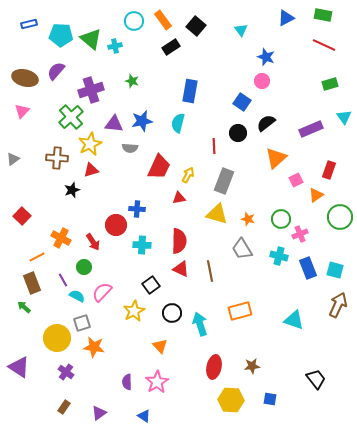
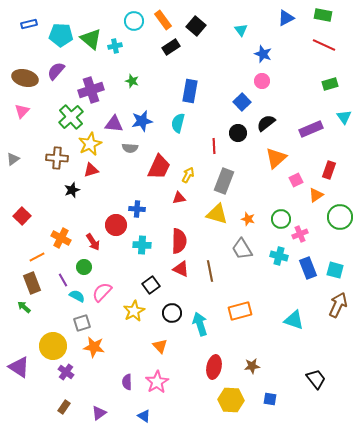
blue star at (266, 57): moved 3 px left, 3 px up
blue square at (242, 102): rotated 12 degrees clockwise
yellow circle at (57, 338): moved 4 px left, 8 px down
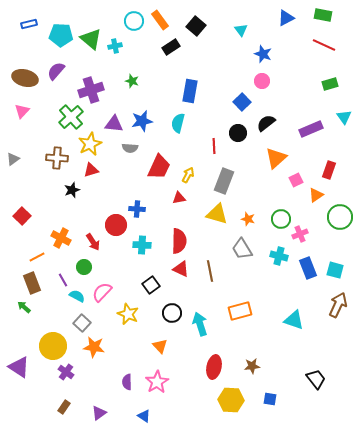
orange rectangle at (163, 20): moved 3 px left
yellow star at (134, 311): moved 6 px left, 3 px down; rotated 20 degrees counterclockwise
gray square at (82, 323): rotated 30 degrees counterclockwise
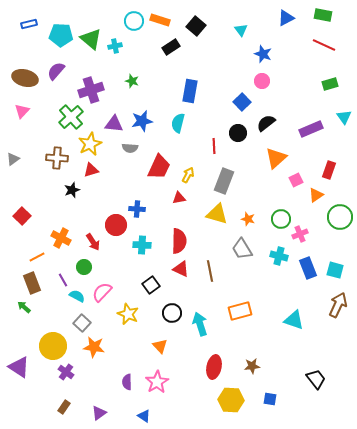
orange rectangle at (160, 20): rotated 36 degrees counterclockwise
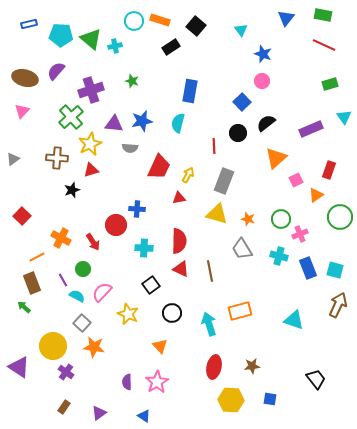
blue triangle at (286, 18): rotated 24 degrees counterclockwise
cyan cross at (142, 245): moved 2 px right, 3 px down
green circle at (84, 267): moved 1 px left, 2 px down
cyan arrow at (200, 324): moved 9 px right
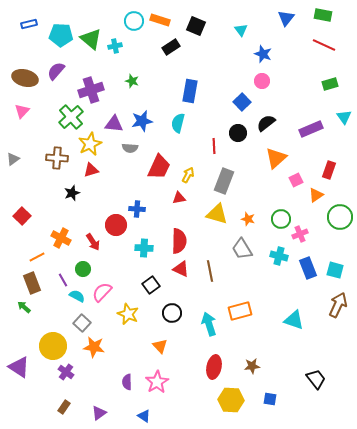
black square at (196, 26): rotated 18 degrees counterclockwise
black star at (72, 190): moved 3 px down
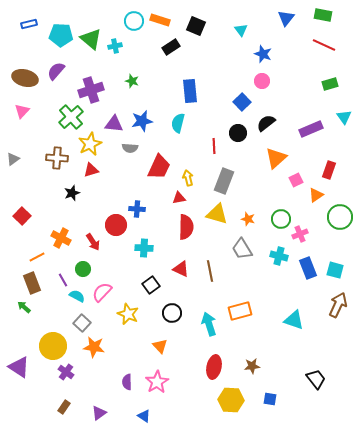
blue rectangle at (190, 91): rotated 15 degrees counterclockwise
yellow arrow at (188, 175): moved 3 px down; rotated 42 degrees counterclockwise
red semicircle at (179, 241): moved 7 px right, 14 px up
